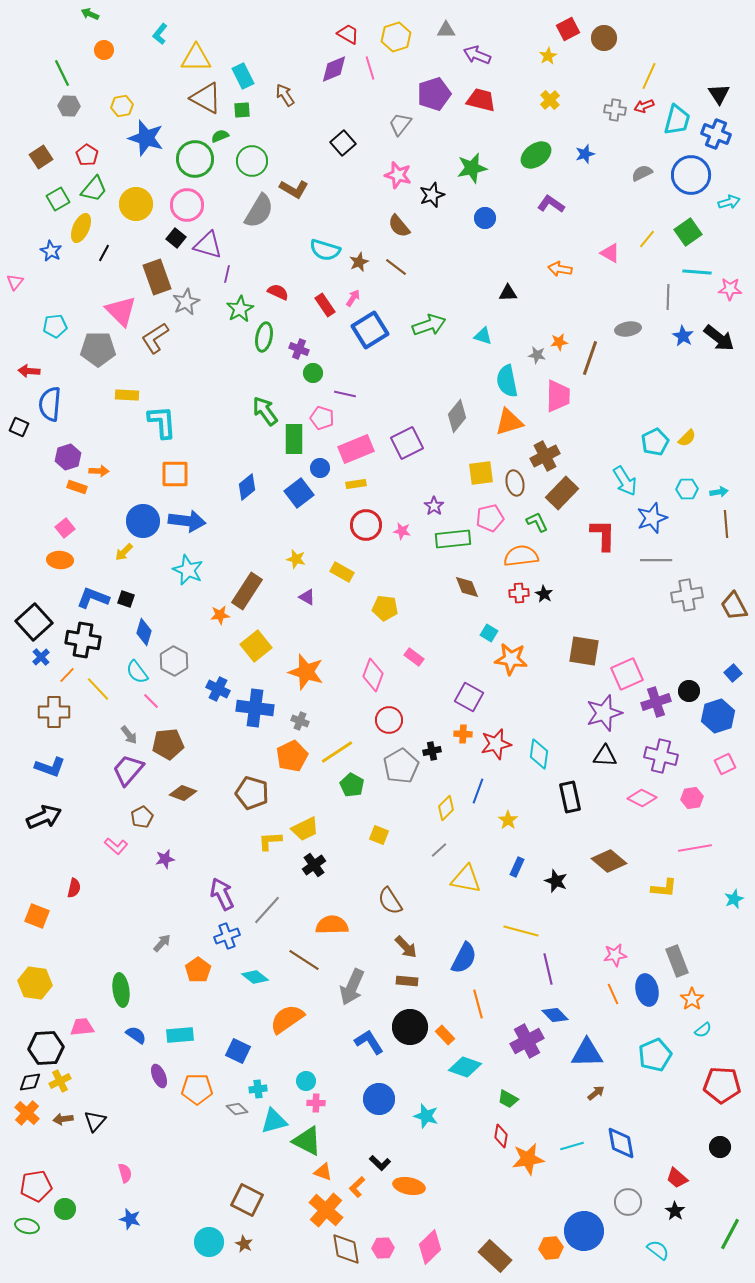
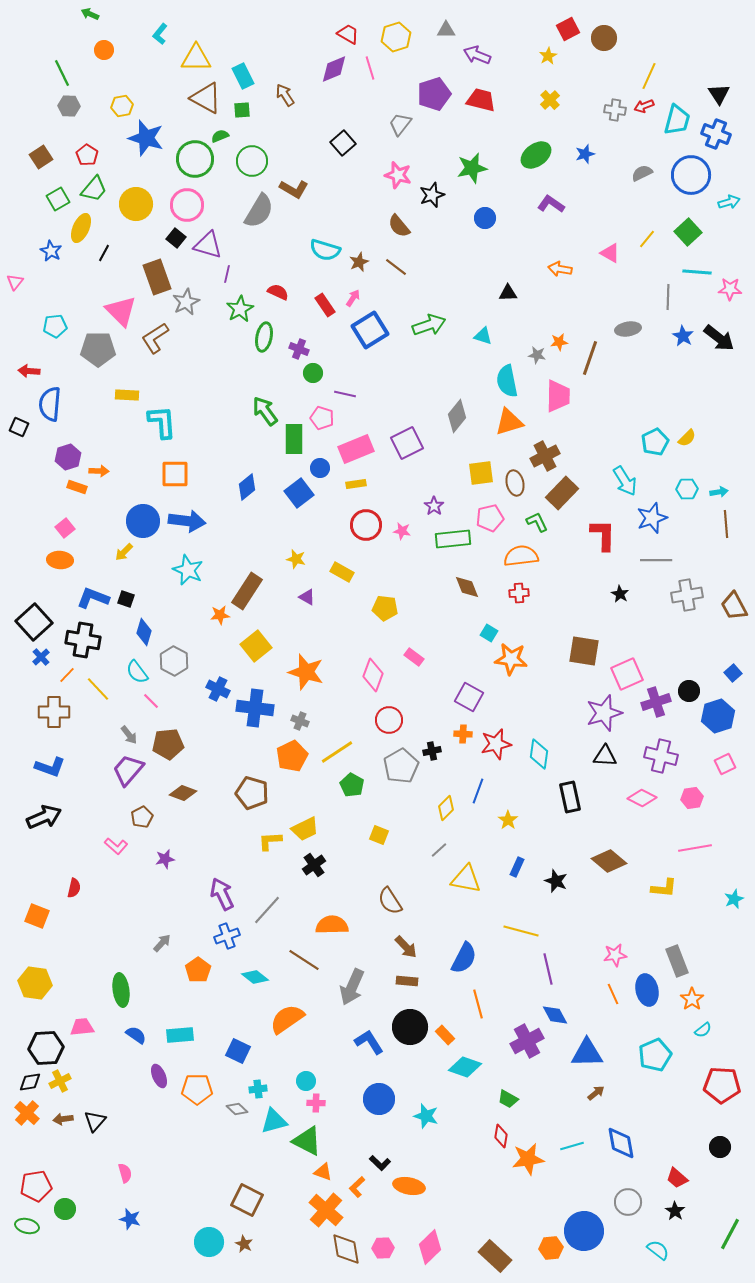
green square at (688, 232): rotated 8 degrees counterclockwise
black star at (544, 594): moved 76 px right
blue diamond at (555, 1015): rotated 16 degrees clockwise
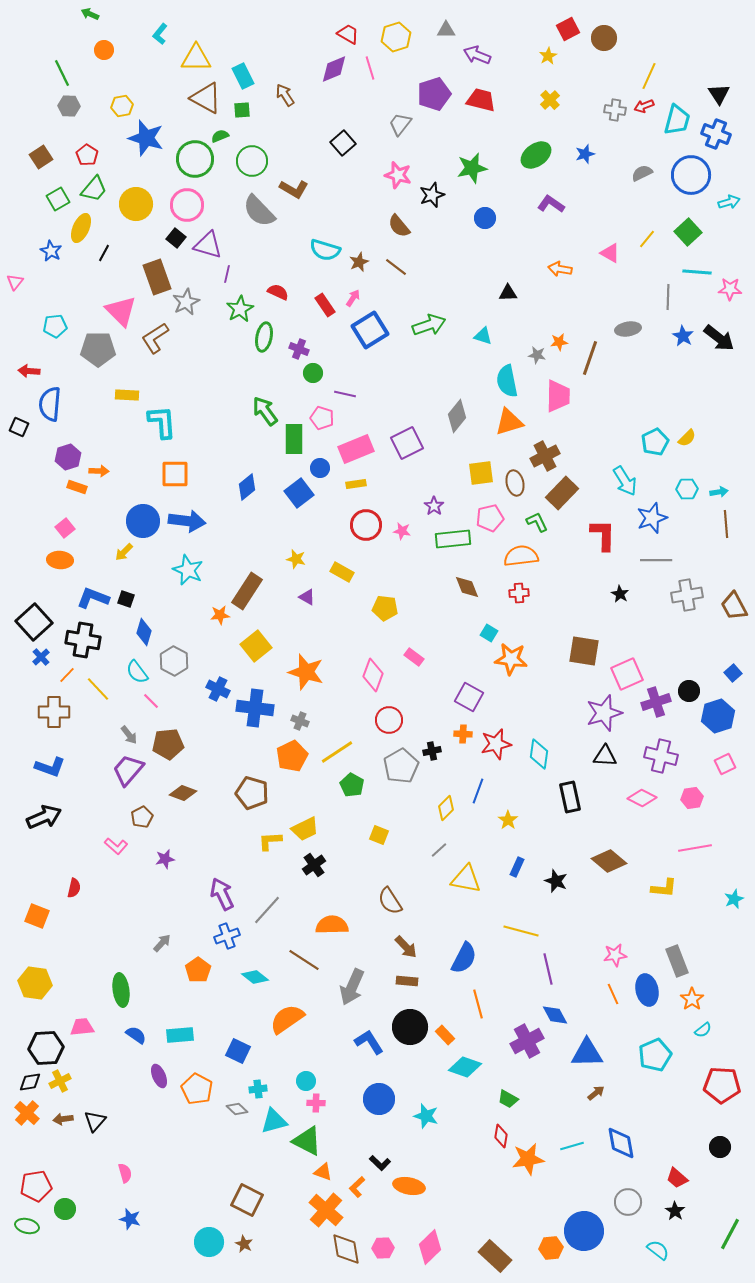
gray semicircle at (259, 211): rotated 105 degrees clockwise
orange pentagon at (197, 1089): rotated 28 degrees clockwise
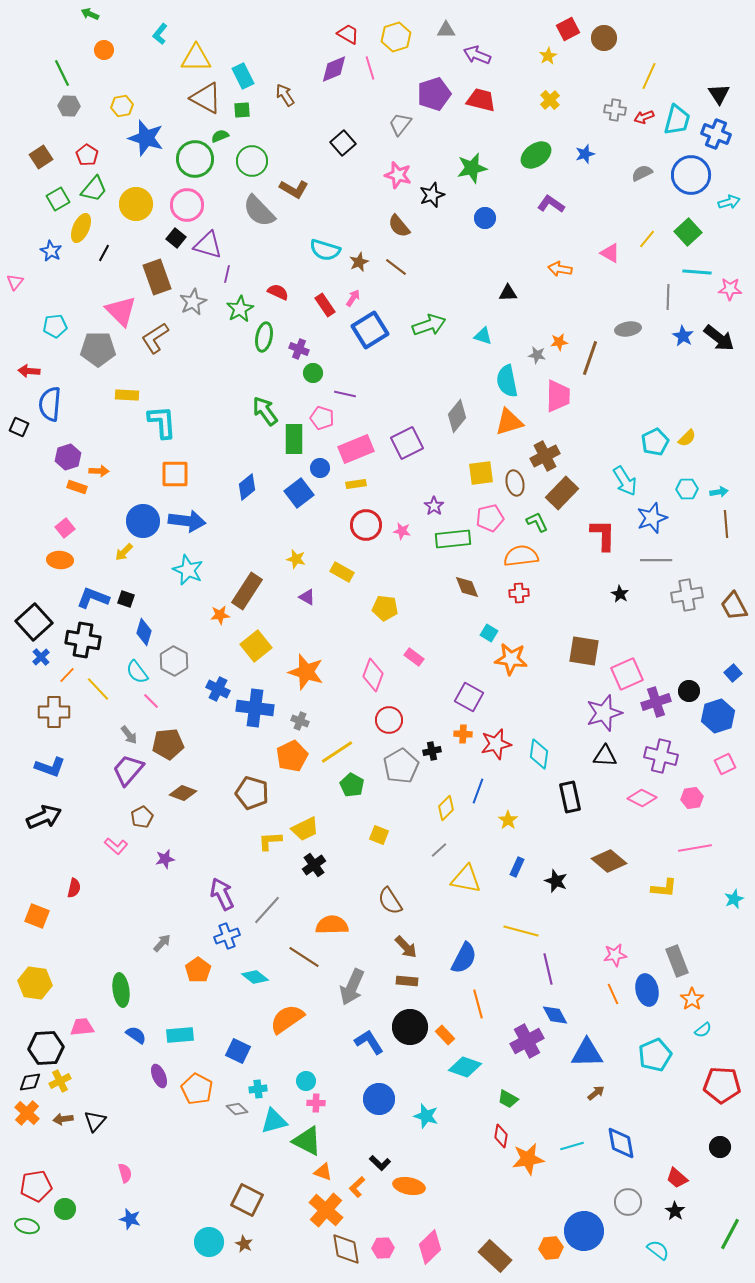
red arrow at (644, 106): moved 11 px down
gray star at (186, 302): moved 7 px right
brown line at (304, 960): moved 3 px up
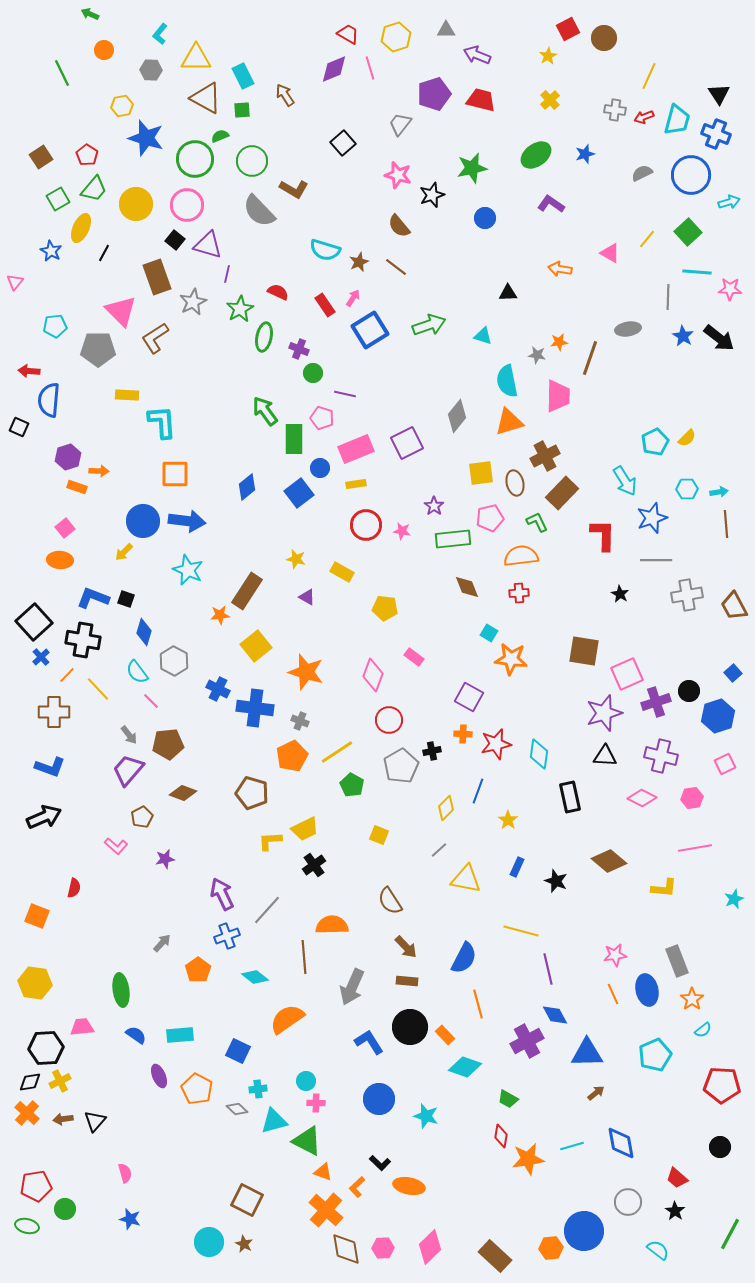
gray hexagon at (69, 106): moved 82 px right, 36 px up
black square at (176, 238): moved 1 px left, 2 px down
blue semicircle at (50, 404): moved 1 px left, 4 px up
brown line at (304, 957): rotated 52 degrees clockwise
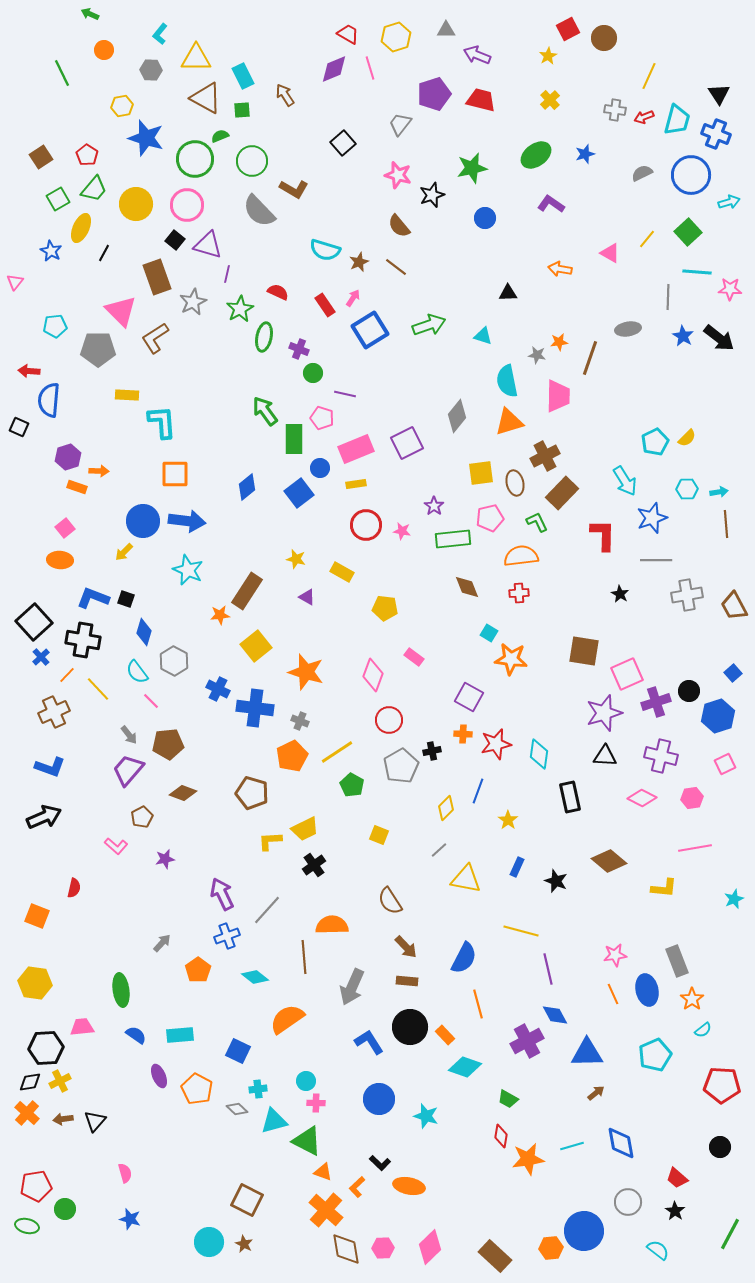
brown cross at (54, 712): rotated 24 degrees counterclockwise
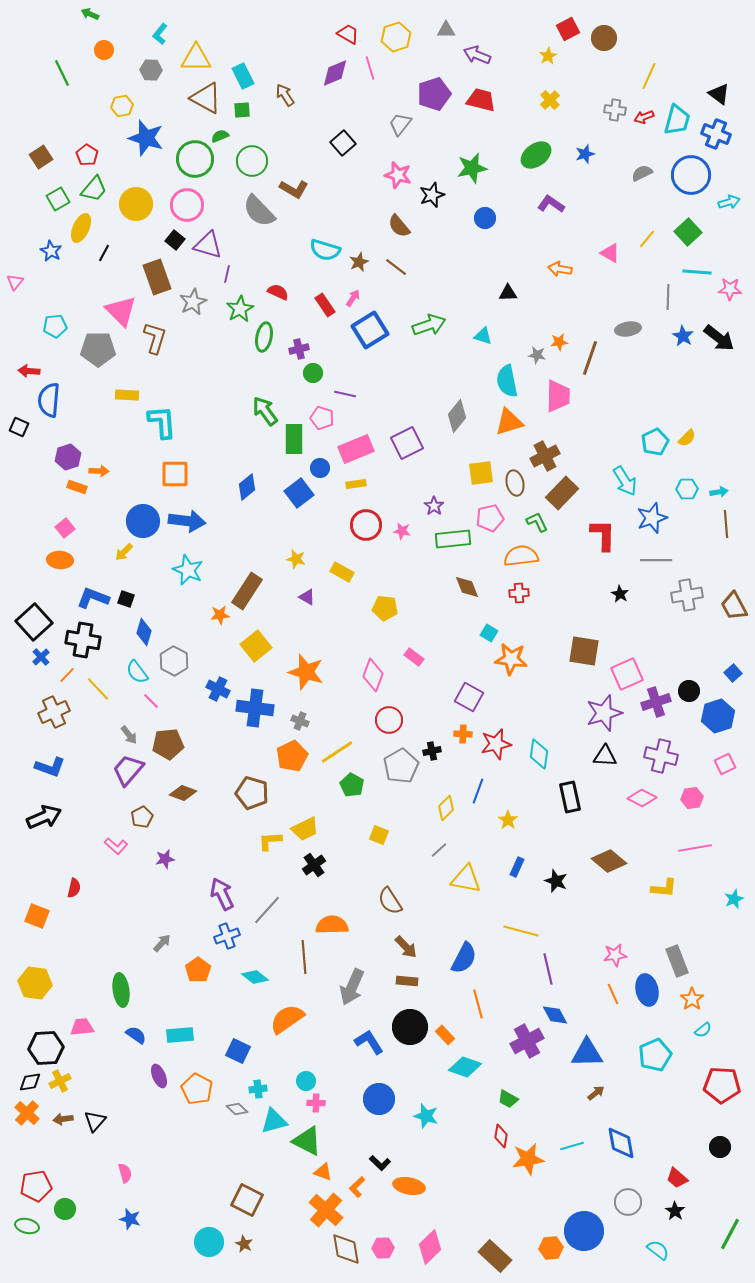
purple diamond at (334, 69): moved 1 px right, 4 px down
black triangle at (719, 94): rotated 20 degrees counterclockwise
brown L-shape at (155, 338): rotated 140 degrees clockwise
purple cross at (299, 349): rotated 36 degrees counterclockwise
